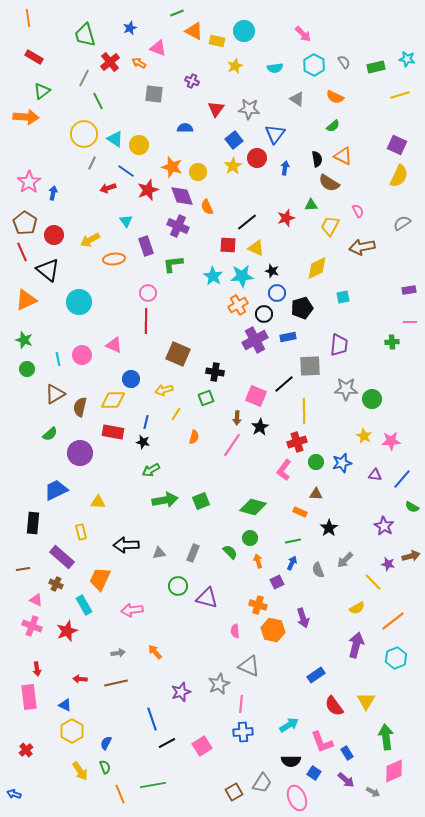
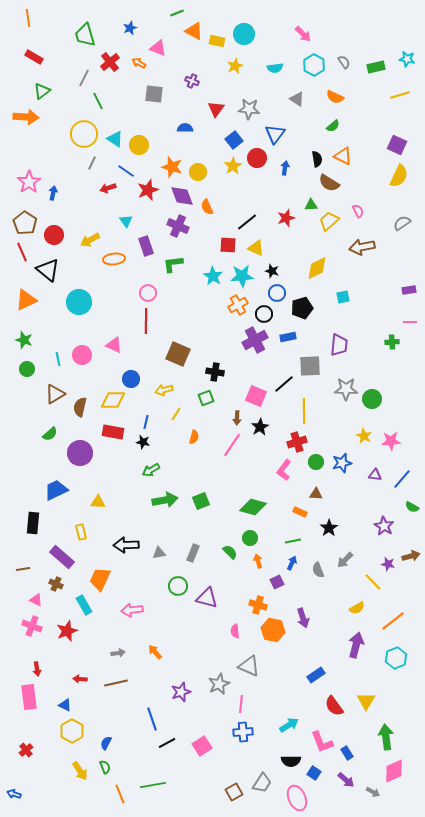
cyan circle at (244, 31): moved 3 px down
yellow trapezoid at (330, 226): moved 1 px left, 5 px up; rotated 20 degrees clockwise
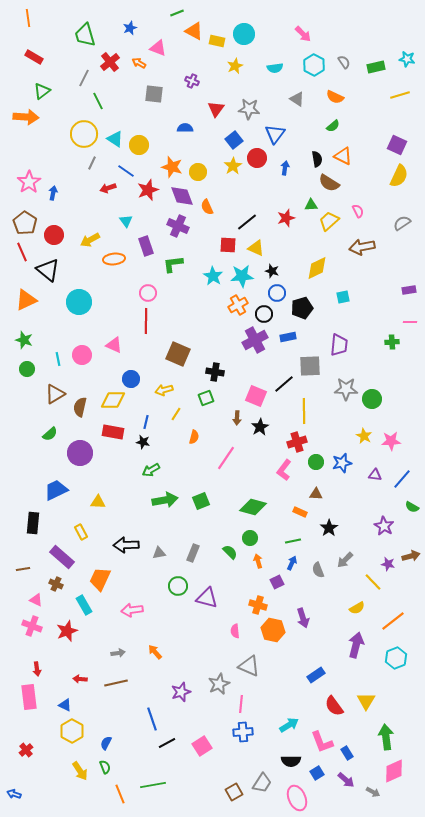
pink line at (232, 445): moved 6 px left, 13 px down
yellow rectangle at (81, 532): rotated 14 degrees counterclockwise
blue square at (314, 773): moved 3 px right; rotated 24 degrees clockwise
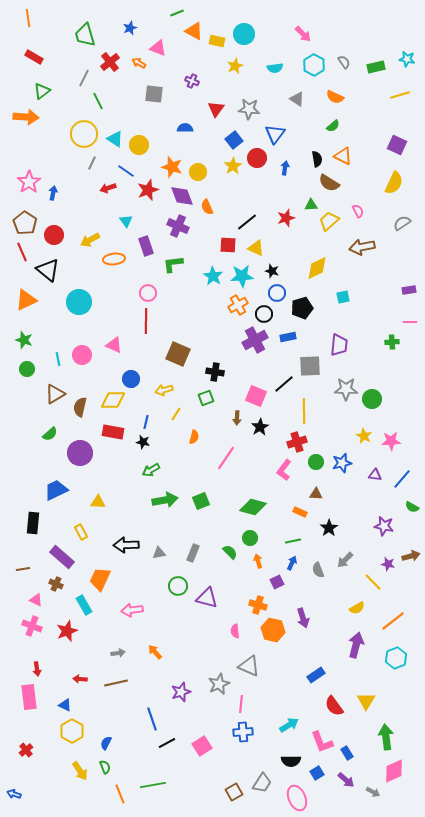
yellow semicircle at (399, 176): moved 5 px left, 7 px down
purple star at (384, 526): rotated 18 degrees counterclockwise
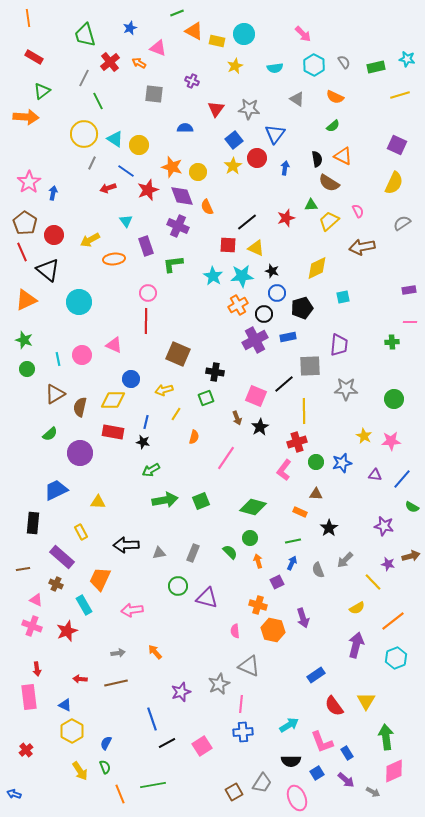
green circle at (372, 399): moved 22 px right
brown arrow at (237, 418): rotated 24 degrees counterclockwise
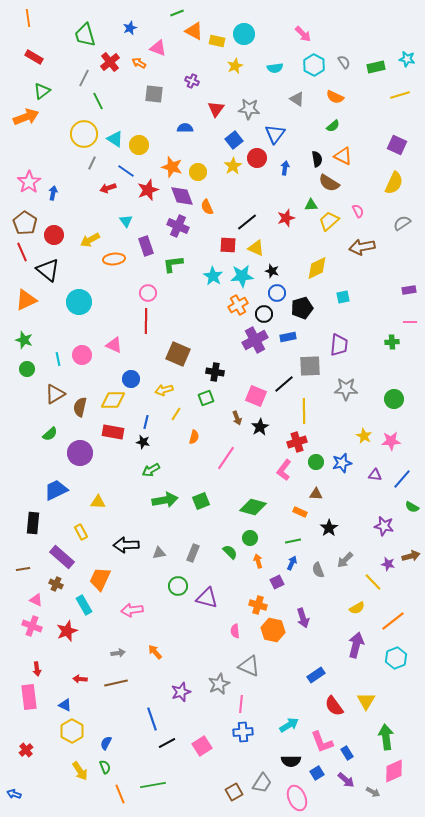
orange arrow at (26, 117): rotated 25 degrees counterclockwise
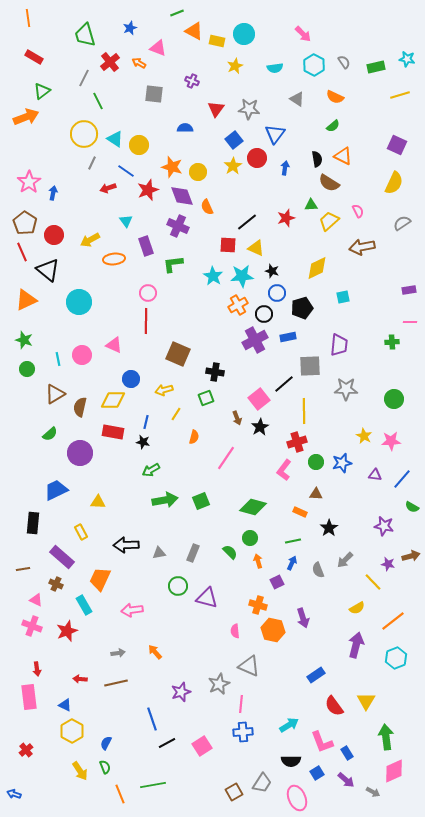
pink square at (256, 396): moved 3 px right, 3 px down; rotated 30 degrees clockwise
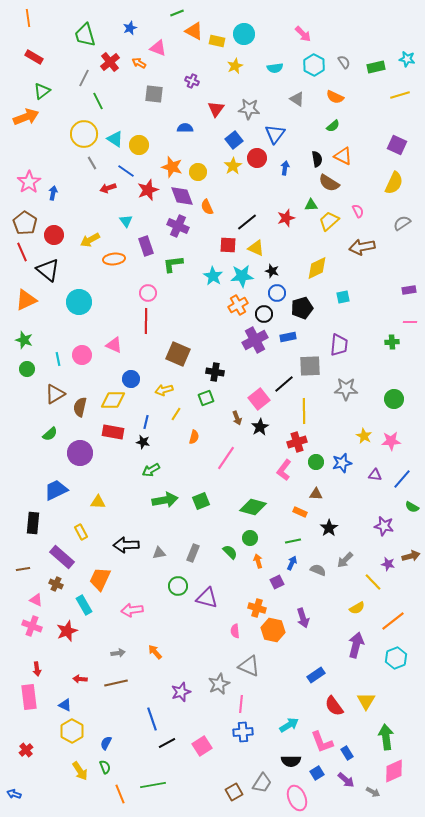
gray line at (92, 163): rotated 56 degrees counterclockwise
gray semicircle at (318, 570): rotated 133 degrees clockwise
orange cross at (258, 605): moved 1 px left, 3 px down
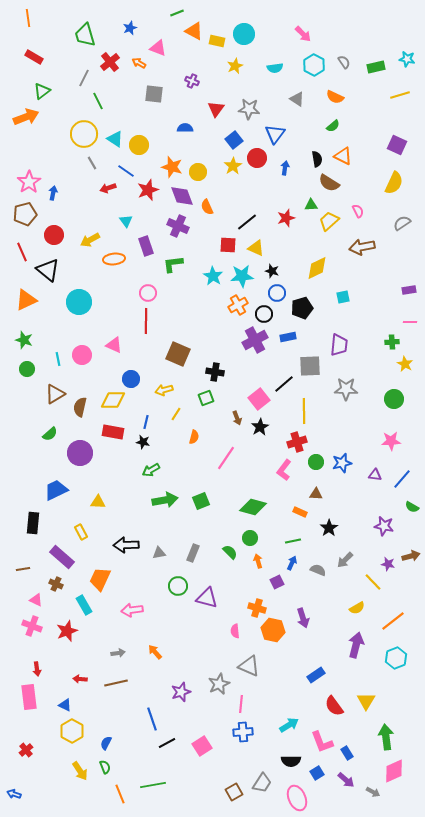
brown pentagon at (25, 223): moved 9 px up; rotated 25 degrees clockwise
yellow star at (364, 436): moved 41 px right, 72 px up
